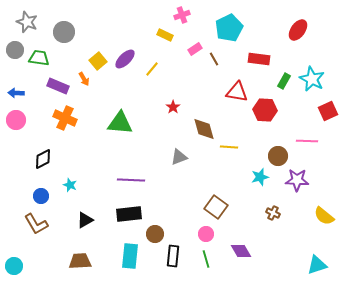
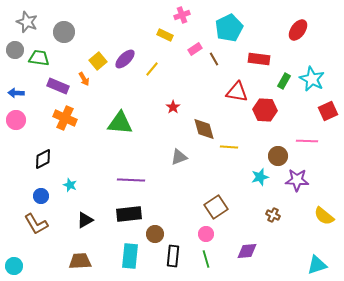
brown square at (216, 207): rotated 20 degrees clockwise
brown cross at (273, 213): moved 2 px down
purple diamond at (241, 251): moved 6 px right; rotated 65 degrees counterclockwise
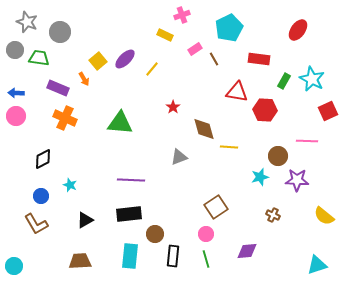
gray circle at (64, 32): moved 4 px left
purple rectangle at (58, 86): moved 2 px down
pink circle at (16, 120): moved 4 px up
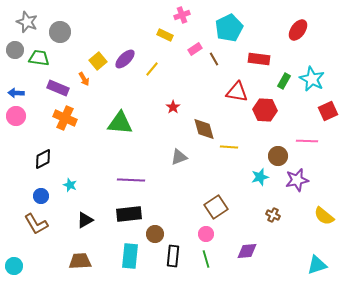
purple star at (297, 180): rotated 15 degrees counterclockwise
